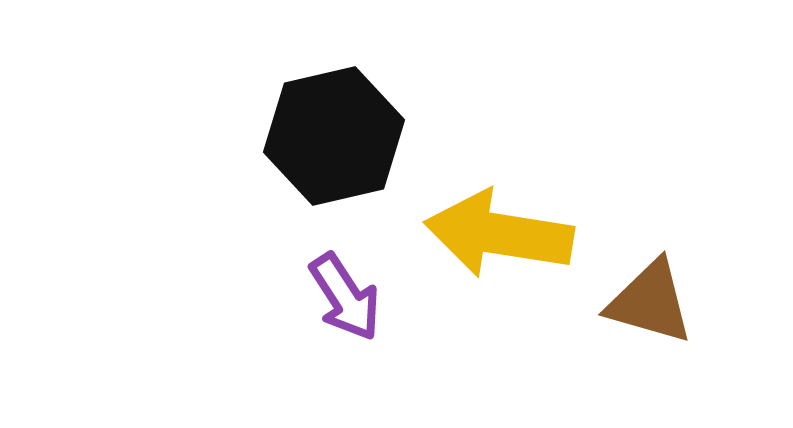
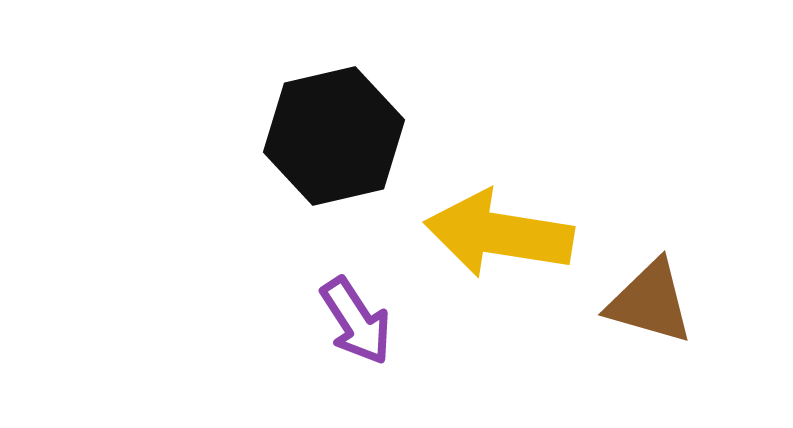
purple arrow: moved 11 px right, 24 px down
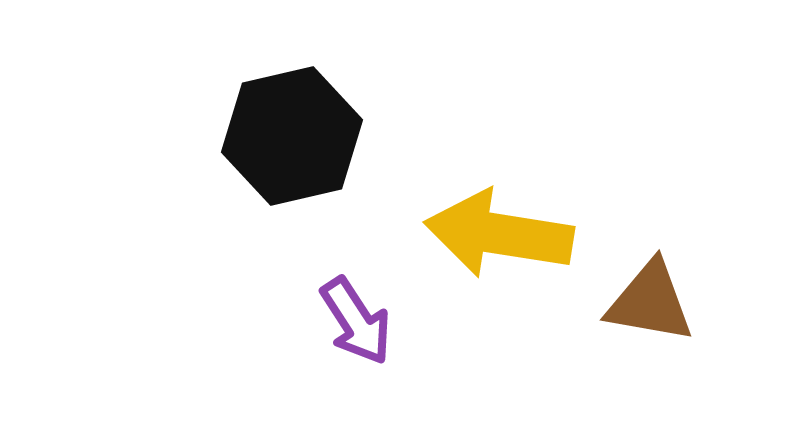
black hexagon: moved 42 px left
brown triangle: rotated 6 degrees counterclockwise
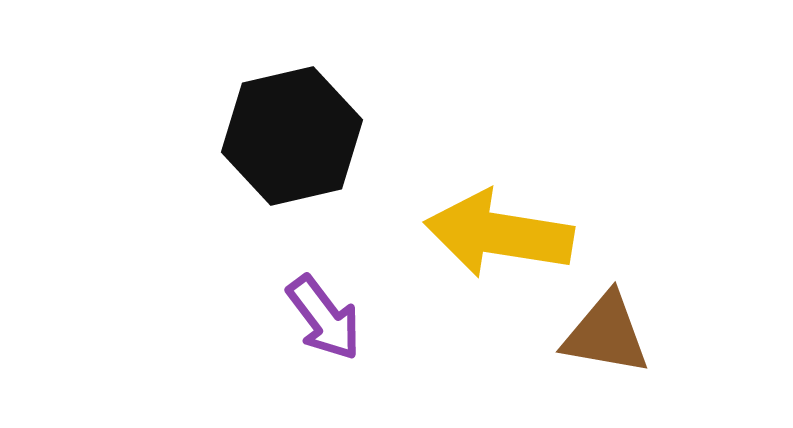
brown triangle: moved 44 px left, 32 px down
purple arrow: moved 32 px left, 3 px up; rotated 4 degrees counterclockwise
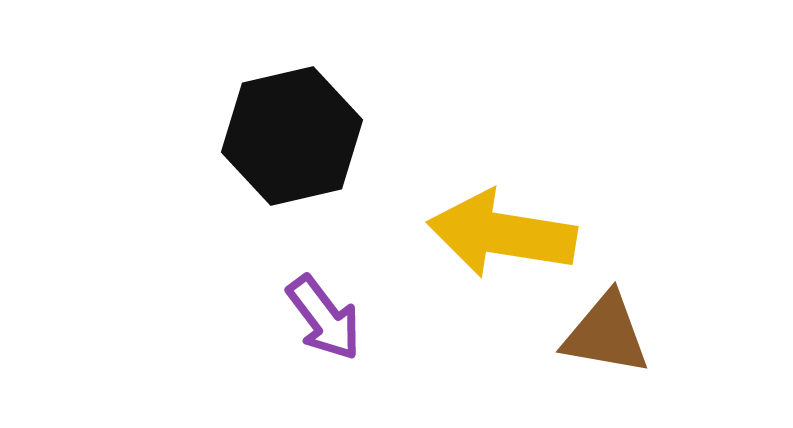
yellow arrow: moved 3 px right
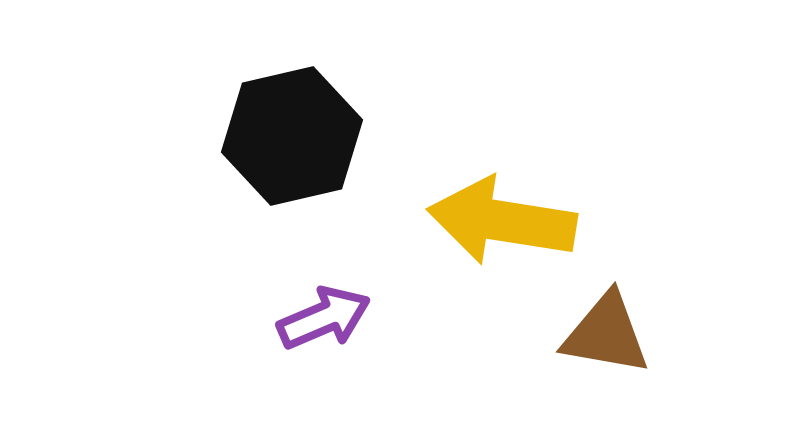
yellow arrow: moved 13 px up
purple arrow: rotated 76 degrees counterclockwise
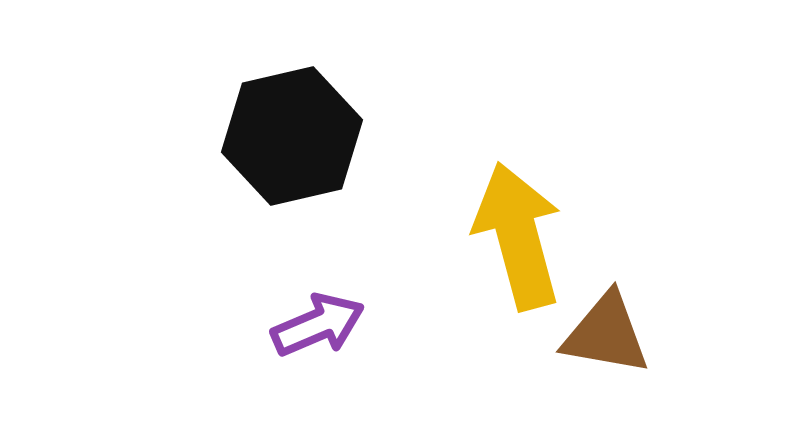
yellow arrow: moved 16 px right, 15 px down; rotated 66 degrees clockwise
purple arrow: moved 6 px left, 7 px down
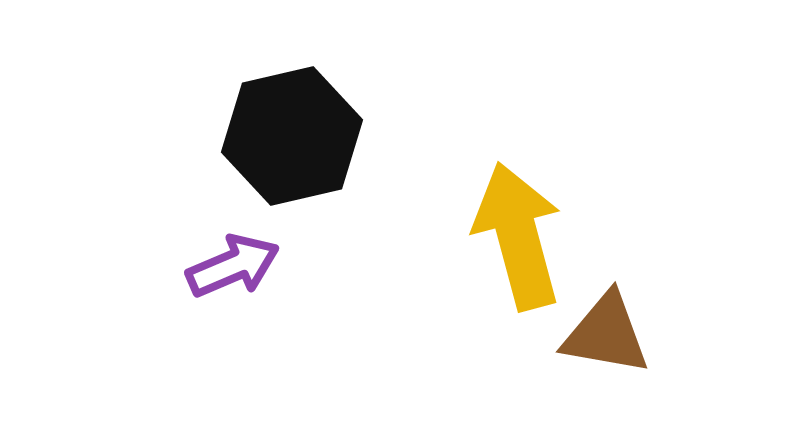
purple arrow: moved 85 px left, 59 px up
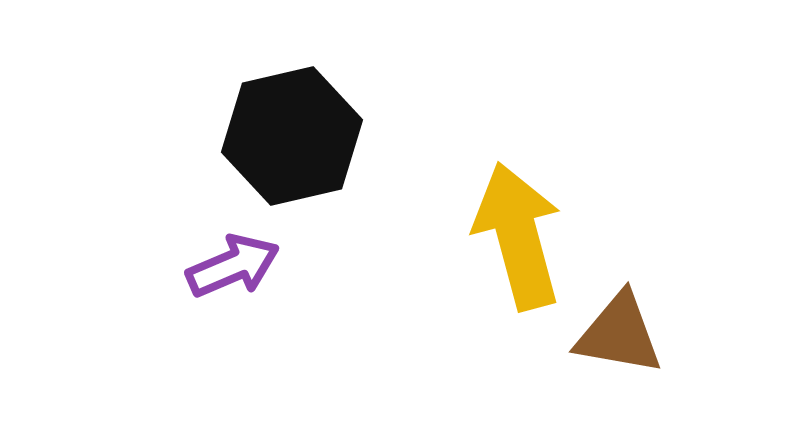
brown triangle: moved 13 px right
